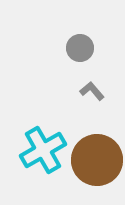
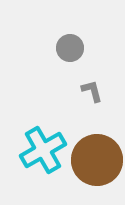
gray circle: moved 10 px left
gray L-shape: rotated 25 degrees clockwise
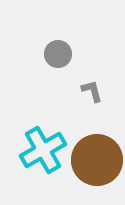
gray circle: moved 12 px left, 6 px down
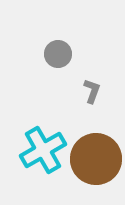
gray L-shape: rotated 35 degrees clockwise
brown circle: moved 1 px left, 1 px up
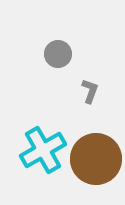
gray L-shape: moved 2 px left
